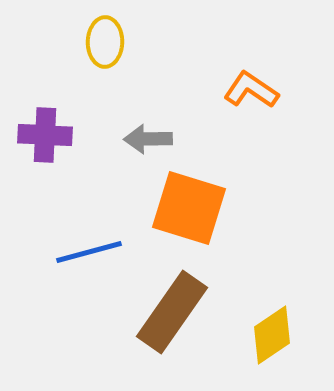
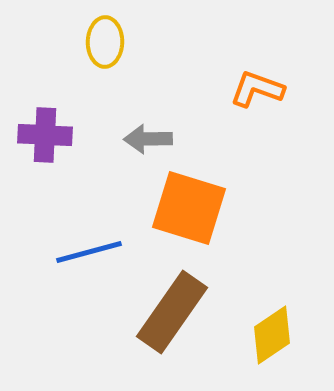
orange L-shape: moved 6 px right, 1 px up; rotated 14 degrees counterclockwise
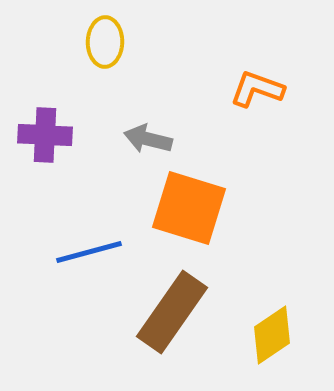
gray arrow: rotated 15 degrees clockwise
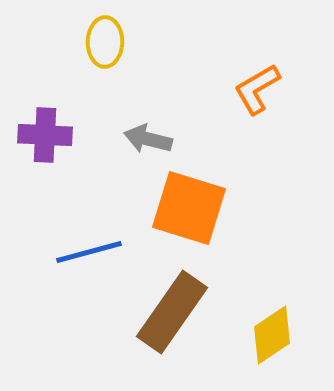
orange L-shape: rotated 50 degrees counterclockwise
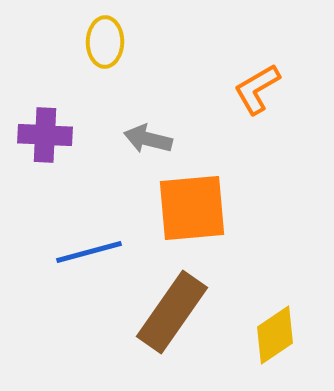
orange square: moved 3 px right; rotated 22 degrees counterclockwise
yellow diamond: moved 3 px right
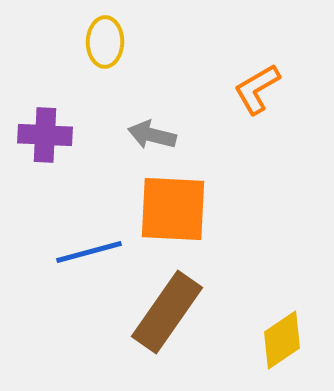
gray arrow: moved 4 px right, 4 px up
orange square: moved 19 px left, 1 px down; rotated 8 degrees clockwise
brown rectangle: moved 5 px left
yellow diamond: moved 7 px right, 5 px down
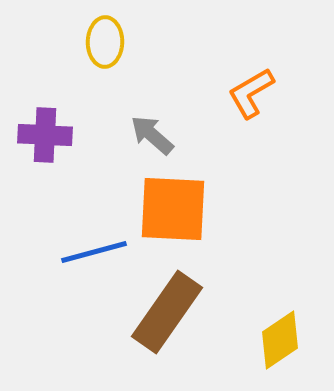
orange L-shape: moved 6 px left, 4 px down
gray arrow: rotated 27 degrees clockwise
blue line: moved 5 px right
yellow diamond: moved 2 px left
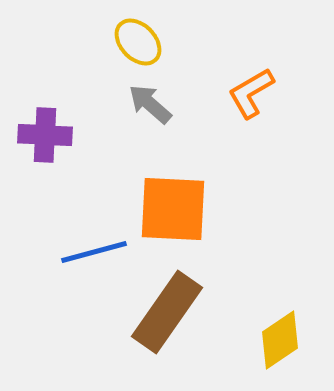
yellow ellipse: moved 33 px right; rotated 45 degrees counterclockwise
gray arrow: moved 2 px left, 31 px up
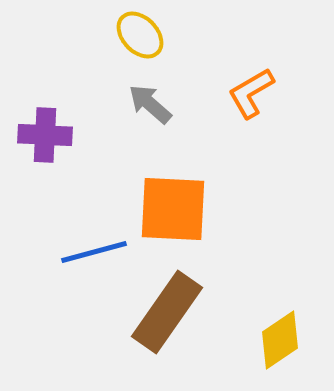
yellow ellipse: moved 2 px right, 7 px up
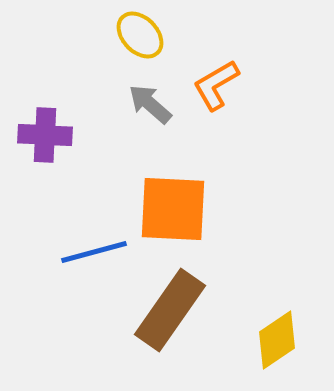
orange L-shape: moved 35 px left, 8 px up
brown rectangle: moved 3 px right, 2 px up
yellow diamond: moved 3 px left
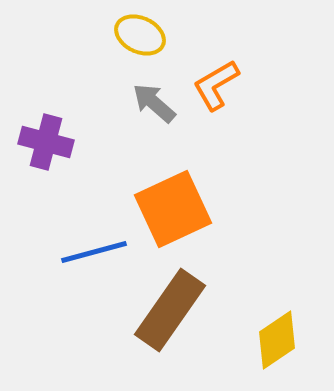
yellow ellipse: rotated 21 degrees counterclockwise
gray arrow: moved 4 px right, 1 px up
purple cross: moved 1 px right, 7 px down; rotated 12 degrees clockwise
orange square: rotated 28 degrees counterclockwise
